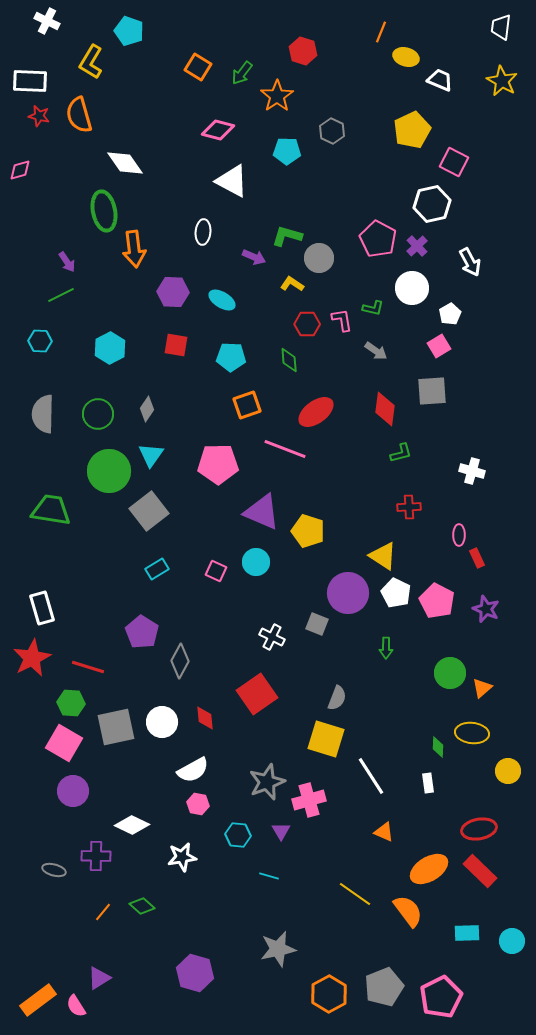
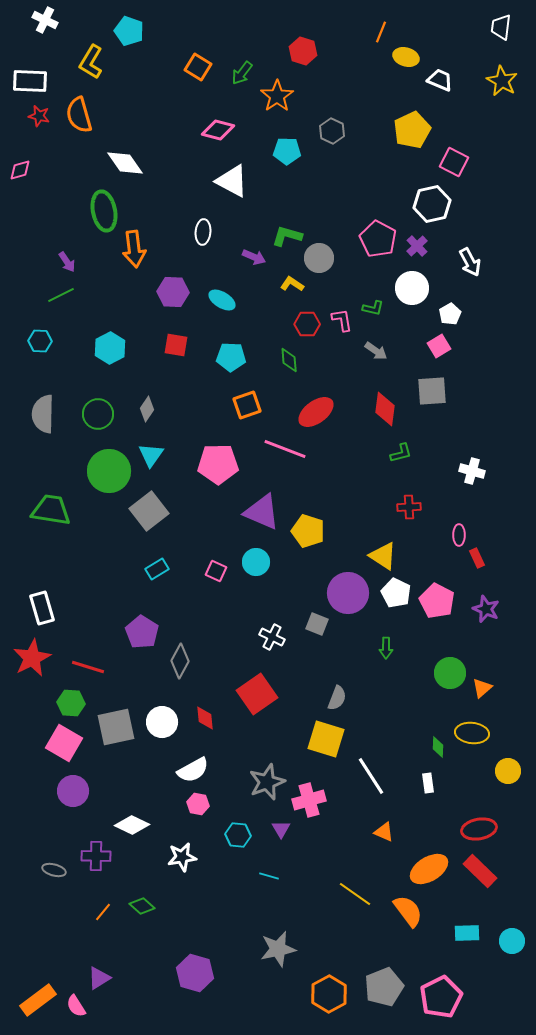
white cross at (47, 21): moved 2 px left, 1 px up
purple triangle at (281, 831): moved 2 px up
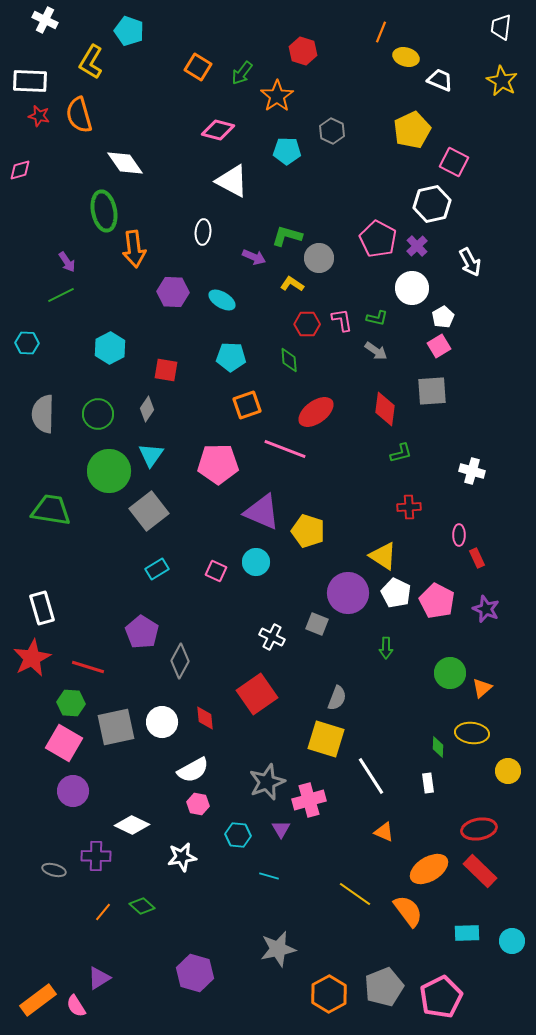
green L-shape at (373, 308): moved 4 px right, 10 px down
white pentagon at (450, 314): moved 7 px left, 3 px down
cyan hexagon at (40, 341): moved 13 px left, 2 px down
red square at (176, 345): moved 10 px left, 25 px down
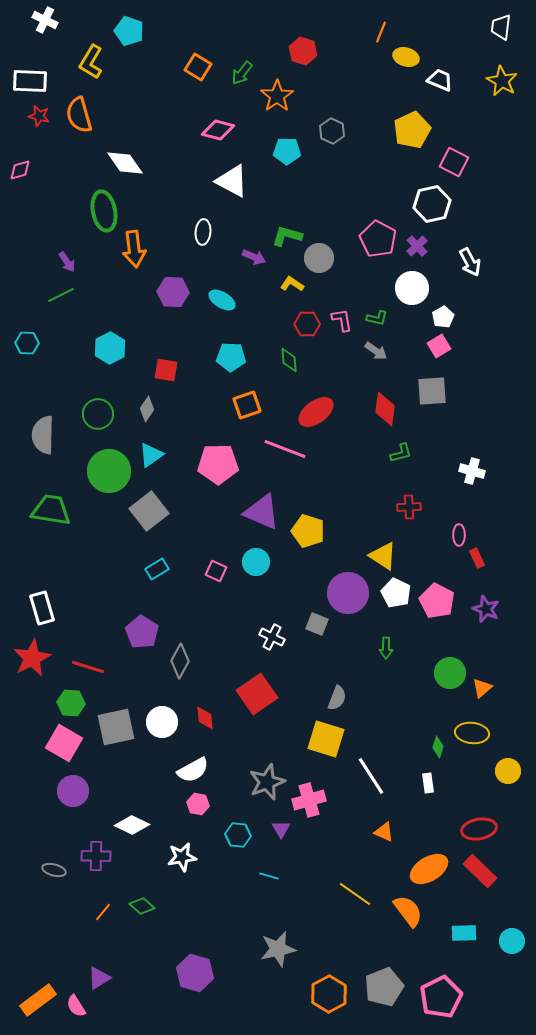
gray semicircle at (43, 414): moved 21 px down
cyan triangle at (151, 455): rotated 20 degrees clockwise
green diamond at (438, 747): rotated 15 degrees clockwise
cyan rectangle at (467, 933): moved 3 px left
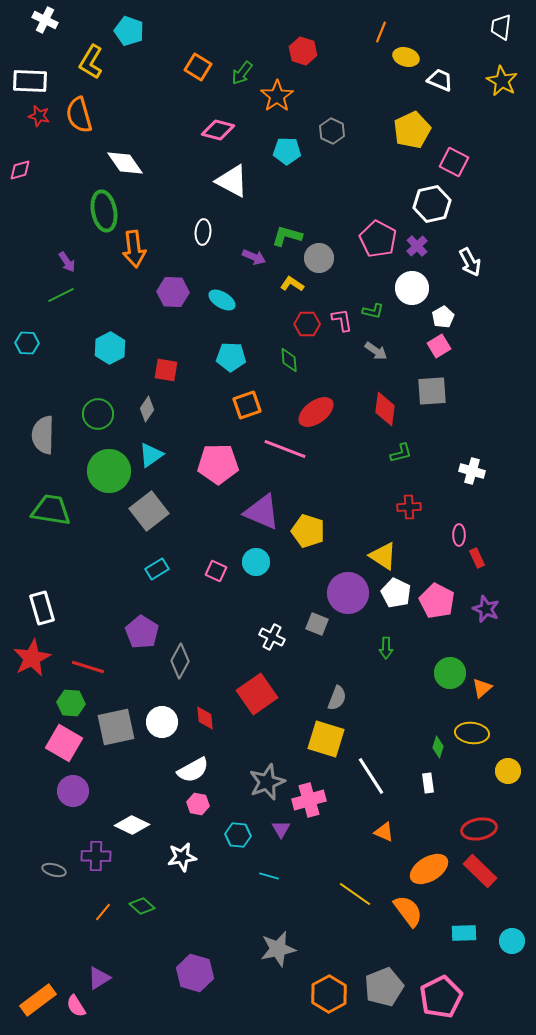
green L-shape at (377, 318): moved 4 px left, 7 px up
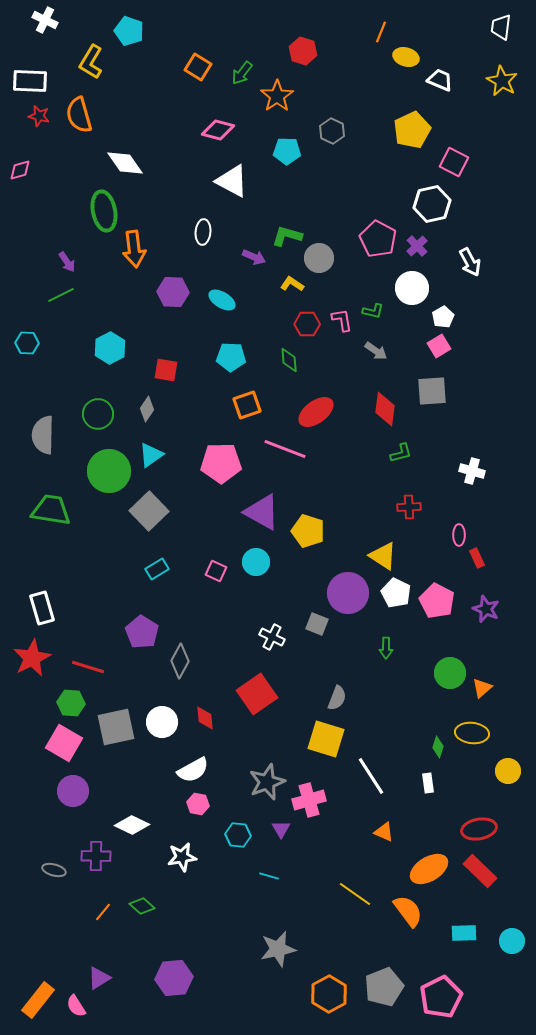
pink pentagon at (218, 464): moved 3 px right, 1 px up
gray square at (149, 511): rotated 6 degrees counterclockwise
purple triangle at (262, 512): rotated 6 degrees clockwise
purple hexagon at (195, 973): moved 21 px left, 5 px down; rotated 21 degrees counterclockwise
orange rectangle at (38, 1000): rotated 15 degrees counterclockwise
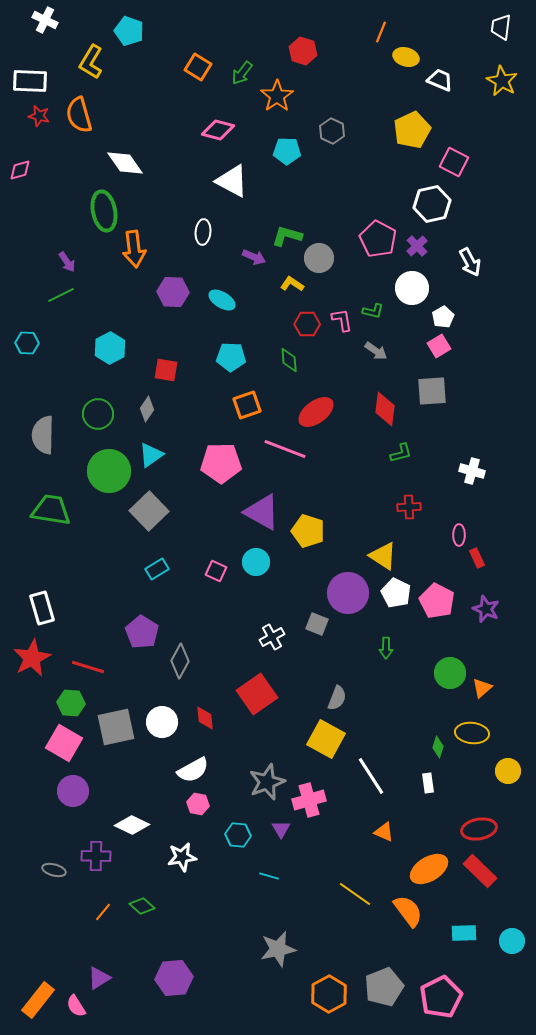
white cross at (272, 637): rotated 35 degrees clockwise
yellow square at (326, 739): rotated 12 degrees clockwise
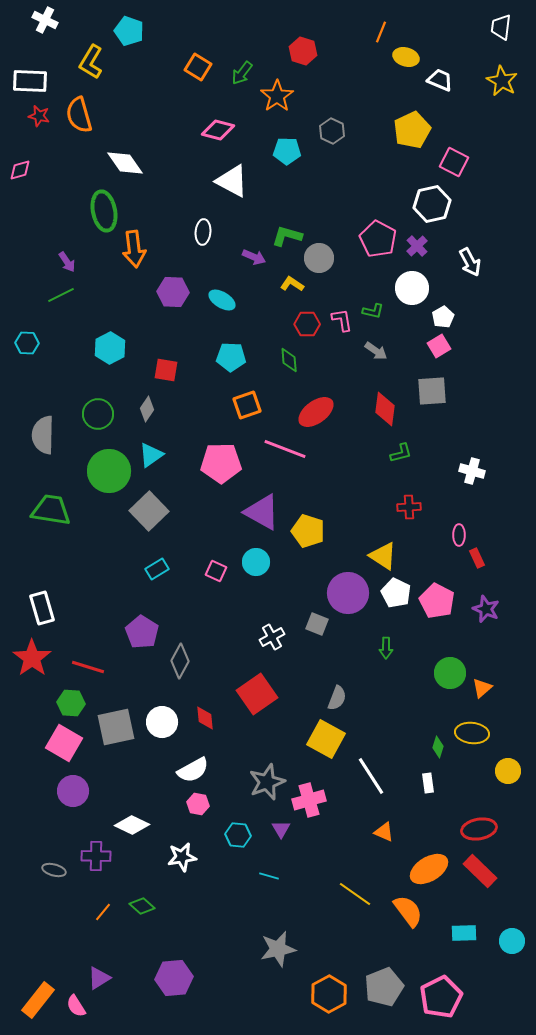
red star at (32, 658): rotated 9 degrees counterclockwise
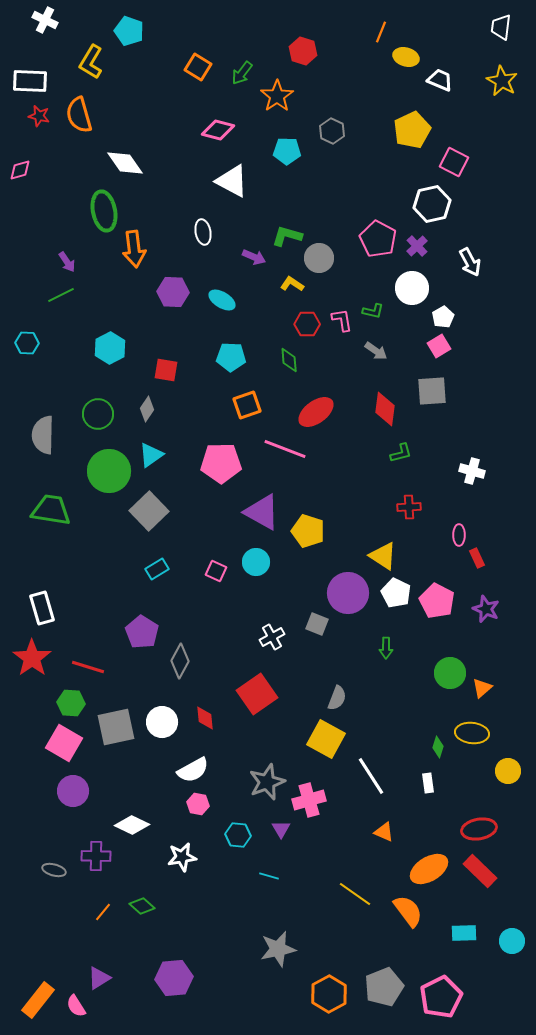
white ellipse at (203, 232): rotated 15 degrees counterclockwise
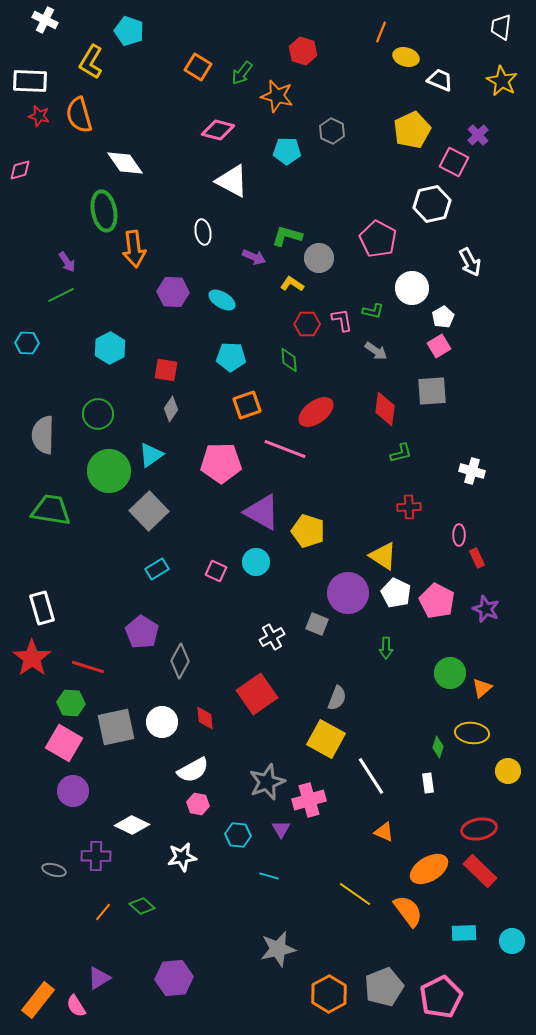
orange star at (277, 96): rotated 24 degrees counterclockwise
purple cross at (417, 246): moved 61 px right, 111 px up
gray diamond at (147, 409): moved 24 px right
